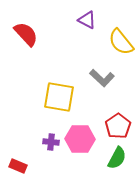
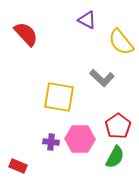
green semicircle: moved 2 px left, 1 px up
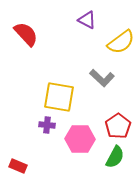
yellow semicircle: rotated 88 degrees counterclockwise
purple cross: moved 4 px left, 17 px up
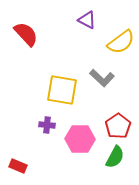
yellow square: moved 3 px right, 7 px up
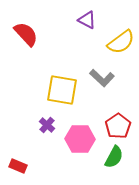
purple cross: rotated 35 degrees clockwise
green semicircle: moved 1 px left
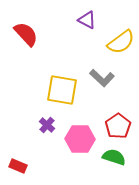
green semicircle: rotated 100 degrees counterclockwise
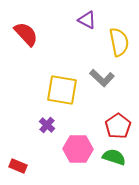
yellow semicircle: moved 2 px left; rotated 64 degrees counterclockwise
pink hexagon: moved 2 px left, 10 px down
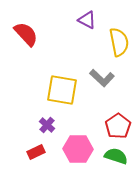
green semicircle: moved 2 px right, 1 px up
red rectangle: moved 18 px right, 14 px up; rotated 48 degrees counterclockwise
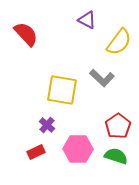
yellow semicircle: rotated 48 degrees clockwise
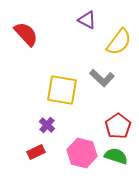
pink hexagon: moved 4 px right, 4 px down; rotated 12 degrees clockwise
